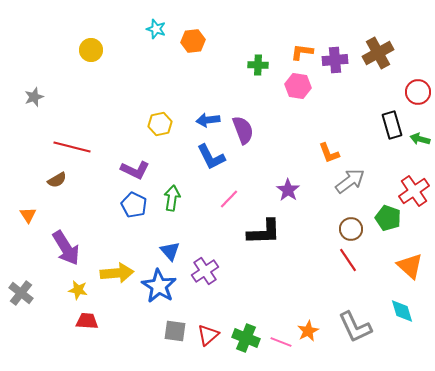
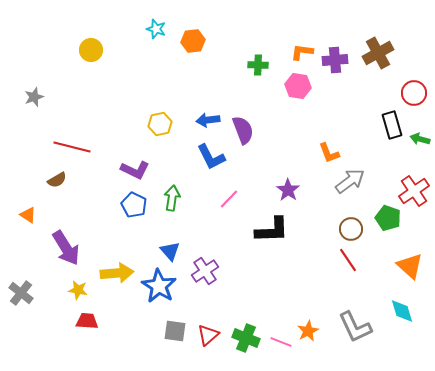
red circle at (418, 92): moved 4 px left, 1 px down
orange triangle at (28, 215): rotated 24 degrees counterclockwise
black L-shape at (264, 232): moved 8 px right, 2 px up
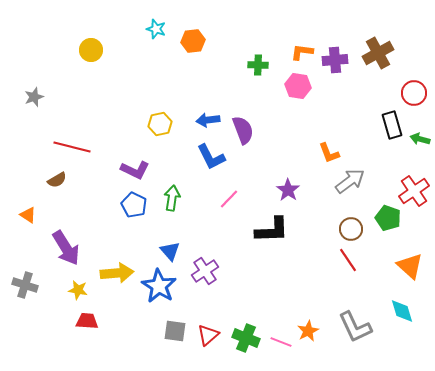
gray cross at (21, 293): moved 4 px right, 8 px up; rotated 20 degrees counterclockwise
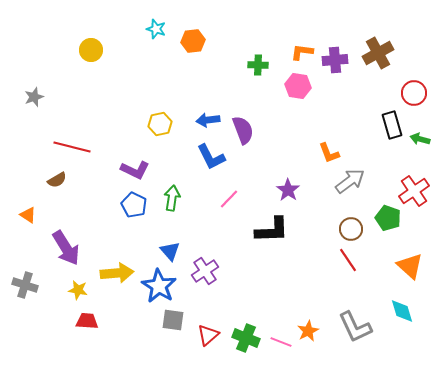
gray square at (175, 331): moved 2 px left, 11 px up
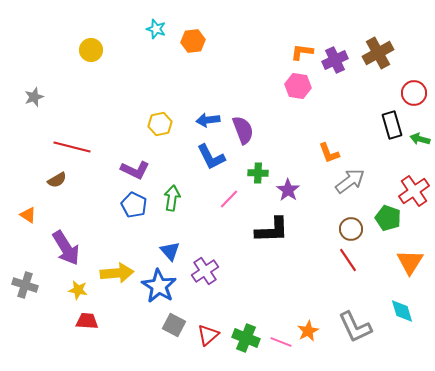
purple cross at (335, 60): rotated 20 degrees counterclockwise
green cross at (258, 65): moved 108 px down
orange triangle at (410, 266): moved 4 px up; rotated 20 degrees clockwise
gray square at (173, 320): moved 1 px right, 5 px down; rotated 20 degrees clockwise
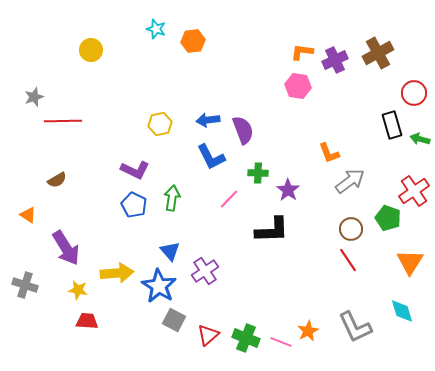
red line at (72, 147): moved 9 px left, 26 px up; rotated 15 degrees counterclockwise
gray square at (174, 325): moved 5 px up
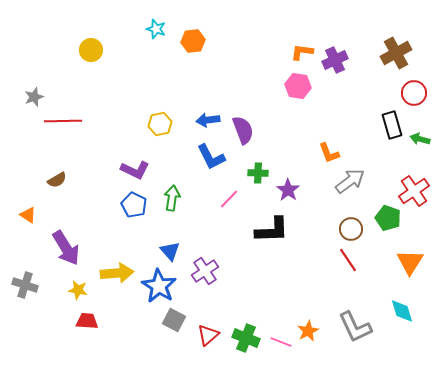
brown cross at (378, 53): moved 18 px right
